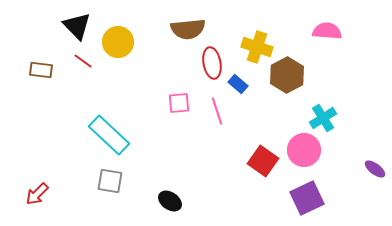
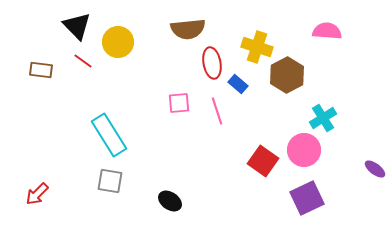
cyan rectangle: rotated 15 degrees clockwise
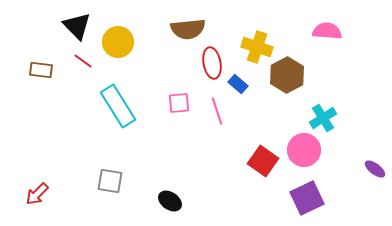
cyan rectangle: moved 9 px right, 29 px up
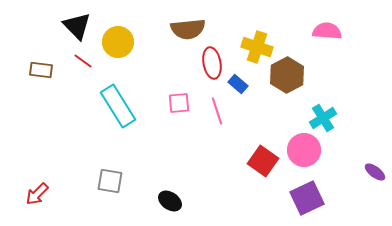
purple ellipse: moved 3 px down
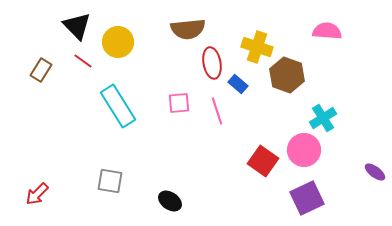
brown rectangle: rotated 65 degrees counterclockwise
brown hexagon: rotated 12 degrees counterclockwise
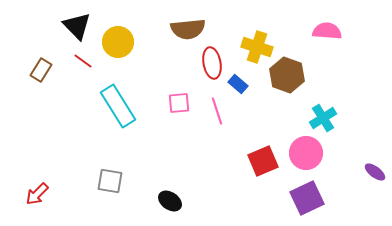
pink circle: moved 2 px right, 3 px down
red square: rotated 32 degrees clockwise
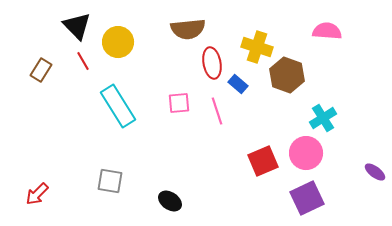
red line: rotated 24 degrees clockwise
